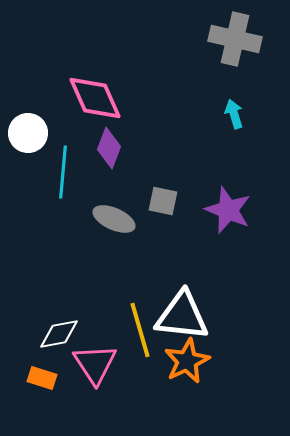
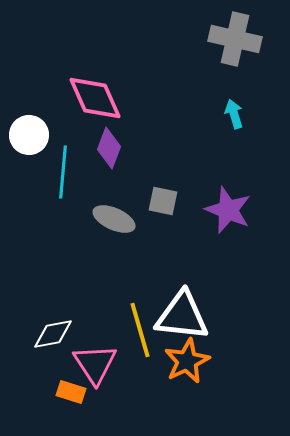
white circle: moved 1 px right, 2 px down
white diamond: moved 6 px left
orange rectangle: moved 29 px right, 14 px down
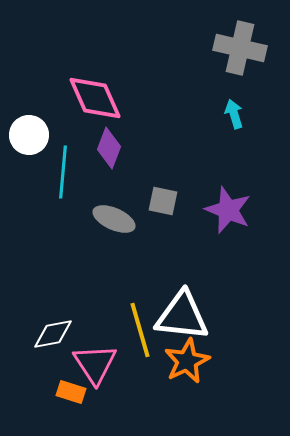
gray cross: moved 5 px right, 9 px down
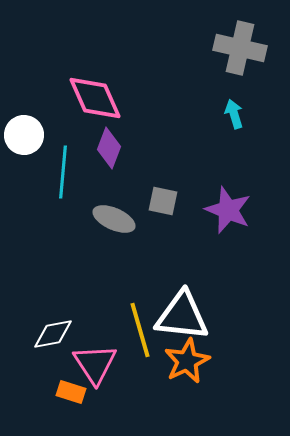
white circle: moved 5 px left
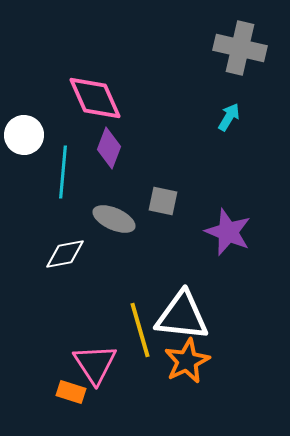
cyan arrow: moved 5 px left, 3 px down; rotated 48 degrees clockwise
purple star: moved 22 px down
white diamond: moved 12 px right, 80 px up
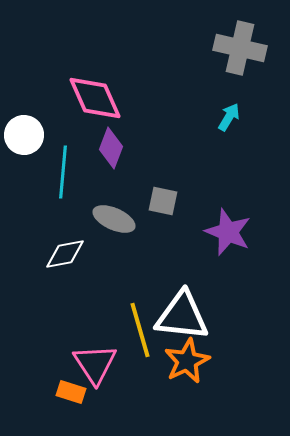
purple diamond: moved 2 px right
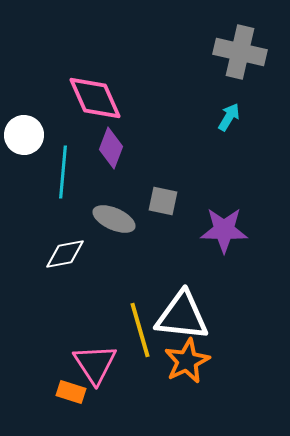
gray cross: moved 4 px down
purple star: moved 4 px left, 2 px up; rotated 21 degrees counterclockwise
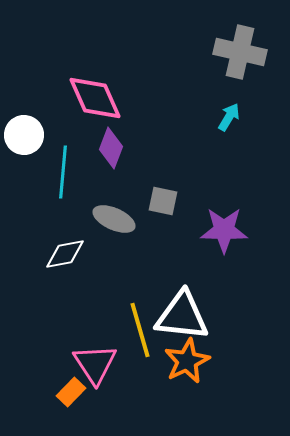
orange rectangle: rotated 64 degrees counterclockwise
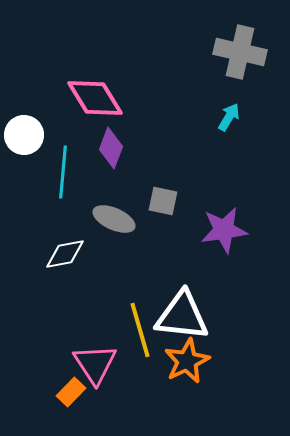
pink diamond: rotated 8 degrees counterclockwise
purple star: rotated 9 degrees counterclockwise
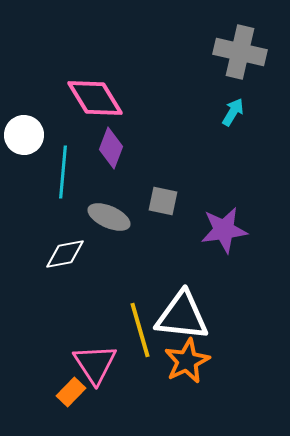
cyan arrow: moved 4 px right, 5 px up
gray ellipse: moved 5 px left, 2 px up
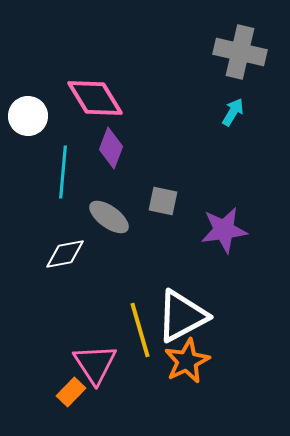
white circle: moved 4 px right, 19 px up
gray ellipse: rotated 12 degrees clockwise
white triangle: rotated 34 degrees counterclockwise
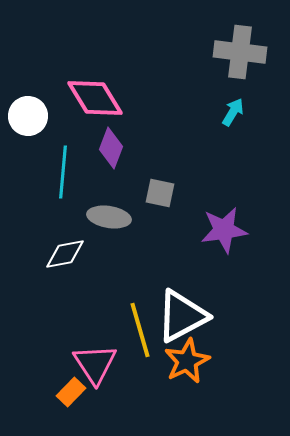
gray cross: rotated 6 degrees counterclockwise
gray square: moved 3 px left, 8 px up
gray ellipse: rotated 27 degrees counterclockwise
